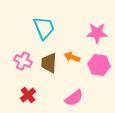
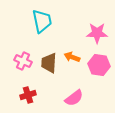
cyan trapezoid: moved 2 px left, 7 px up; rotated 10 degrees clockwise
red cross: rotated 21 degrees clockwise
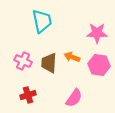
pink semicircle: rotated 18 degrees counterclockwise
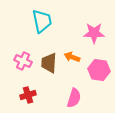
pink star: moved 3 px left
pink hexagon: moved 5 px down
pink semicircle: rotated 18 degrees counterclockwise
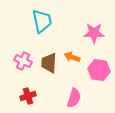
red cross: moved 1 px down
